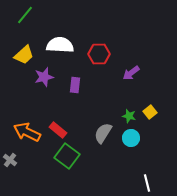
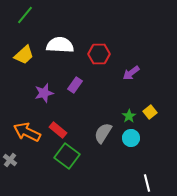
purple star: moved 16 px down
purple rectangle: rotated 28 degrees clockwise
green star: rotated 24 degrees clockwise
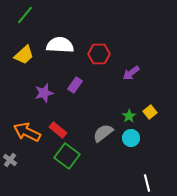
gray semicircle: rotated 20 degrees clockwise
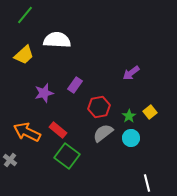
white semicircle: moved 3 px left, 5 px up
red hexagon: moved 53 px down; rotated 10 degrees counterclockwise
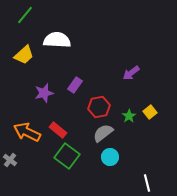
cyan circle: moved 21 px left, 19 px down
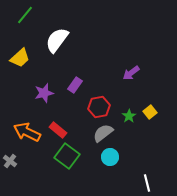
white semicircle: rotated 56 degrees counterclockwise
yellow trapezoid: moved 4 px left, 3 px down
gray cross: moved 1 px down
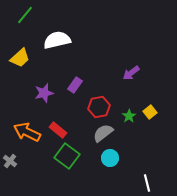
white semicircle: rotated 40 degrees clockwise
cyan circle: moved 1 px down
